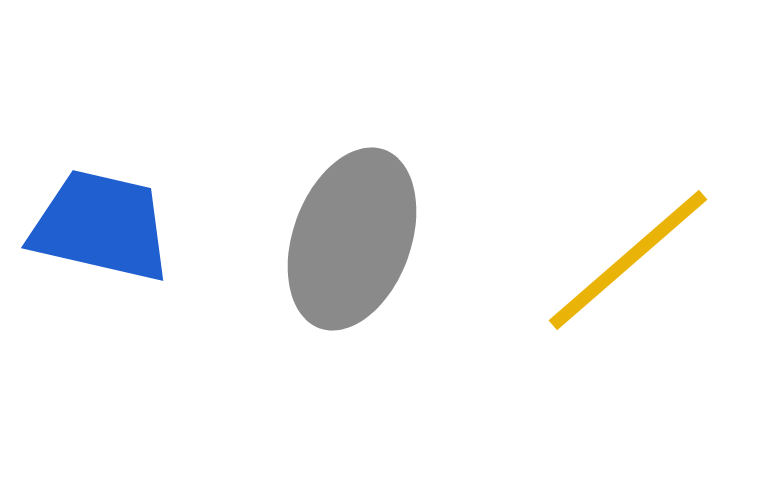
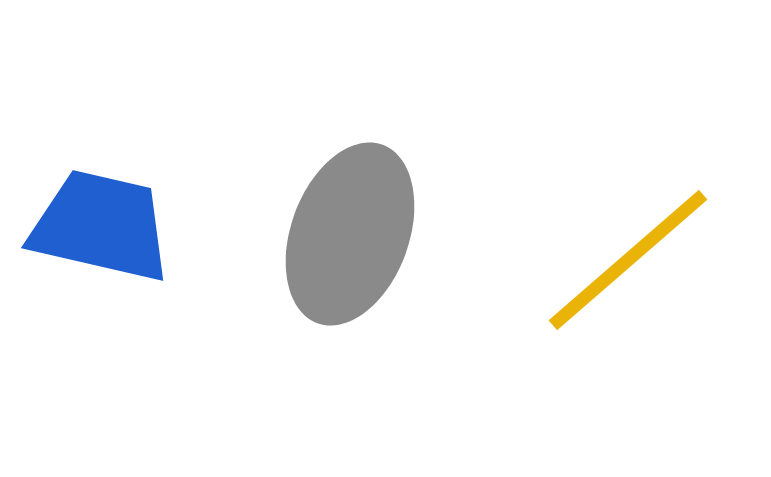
gray ellipse: moved 2 px left, 5 px up
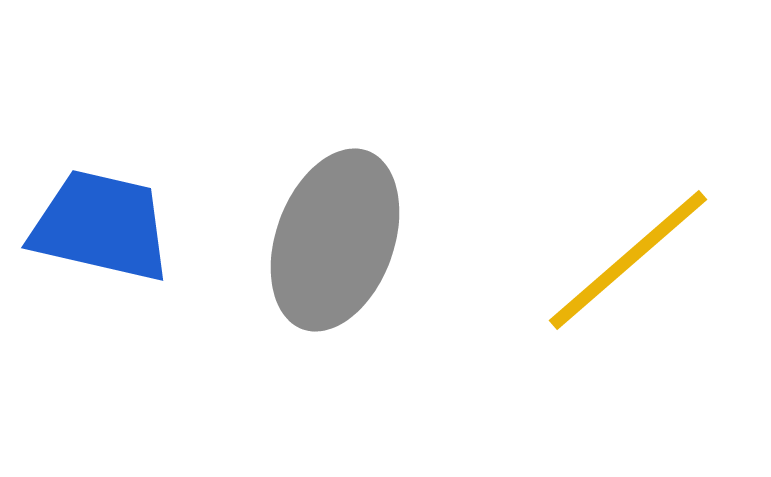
gray ellipse: moved 15 px left, 6 px down
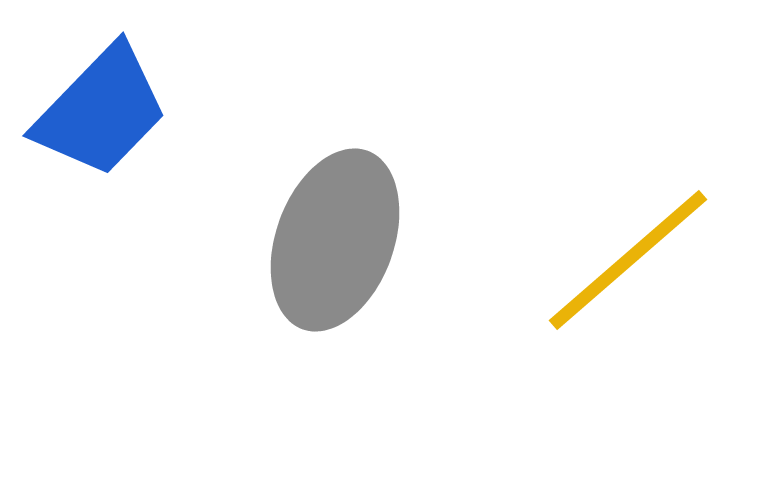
blue trapezoid: moved 115 px up; rotated 121 degrees clockwise
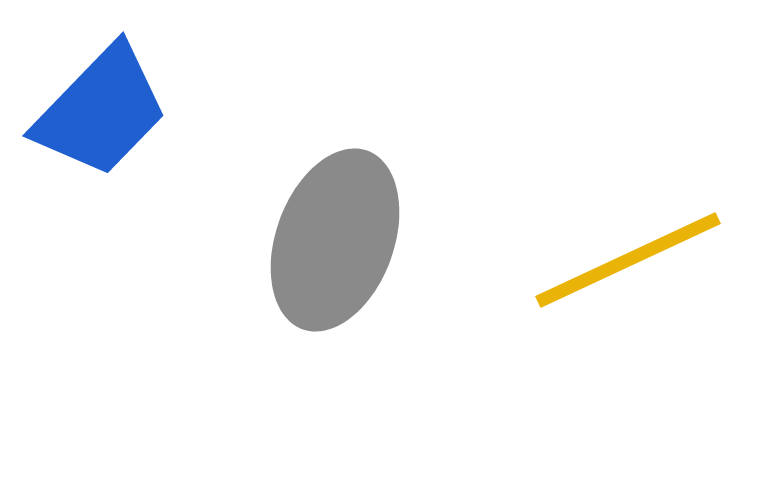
yellow line: rotated 16 degrees clockwise
